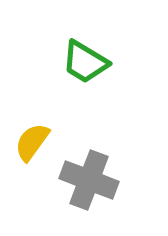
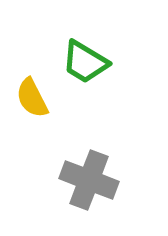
yellow semicircle: moved 44 px up; rotated 63 degrees counterclockwise
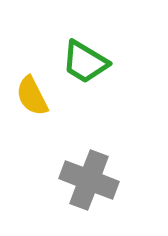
yellow semicircle: moved 2 px up
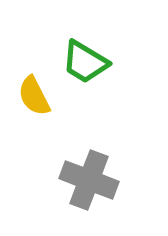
yellow semicircle: moved 2 px right
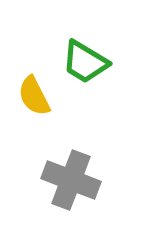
gray cross: moved 18 px left
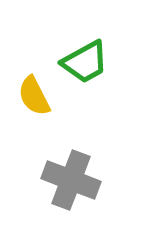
green trapezoid: rotated 60 degrees counterclockwise
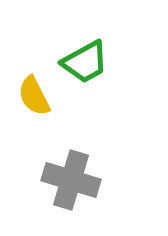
gray cross: rotated 4 degrees counterclockwise
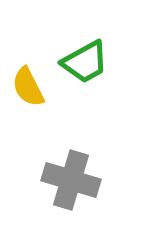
yellow semicircle: moved 6 px left, 9 px up
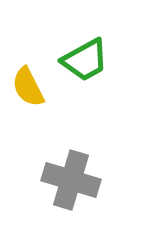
green trapezoid: moved 2 px up
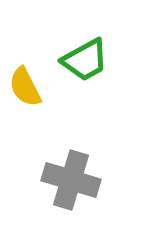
yellow semicircle: moved 3 px left
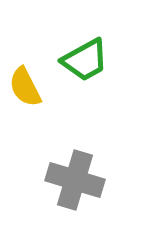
gray cross: moved 4 px right
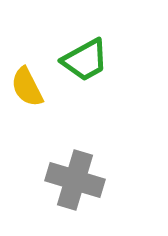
yellow semicircle: moved 2 px right
